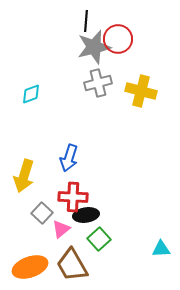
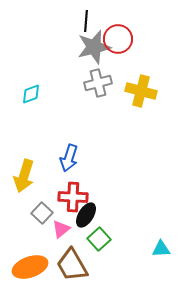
black ellipse: rotated 50 degrees counterclockwise
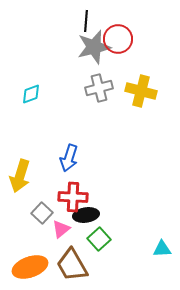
gray cross: moved 1 px right, 5 px down
yellow arrow: moved 4 px left
black ellipse: rotated 50 degrees clockwise
cyan triangle: moved 1 px right
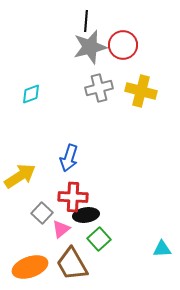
red circle: moved 5 px right, 6 px down
gray star: moved 4 px left
yellow arrow: rotated 140 degrees counterclockwise
brown trapezoid: moved 1 px up
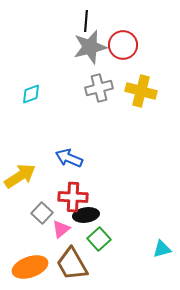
blue arrow: rotated 96 degrees clockwise
cyan triangle: rotated 12 degrees counterclockwise
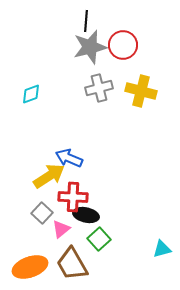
yellow arrow: moved 29 px right
black ellipse: rotated 20 degrees clockwise
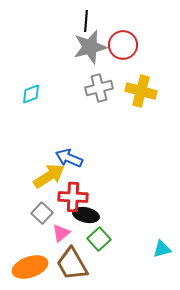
pink triangle: moved 4 px down
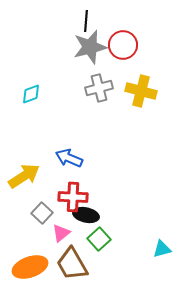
yellow arrow: moved 25 px left
